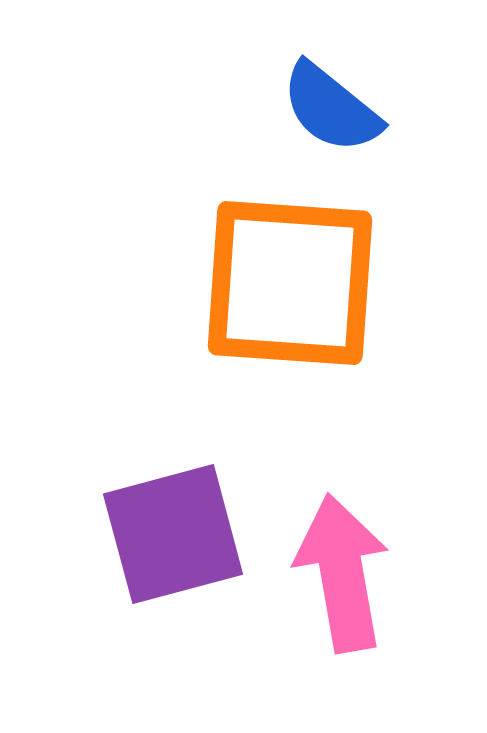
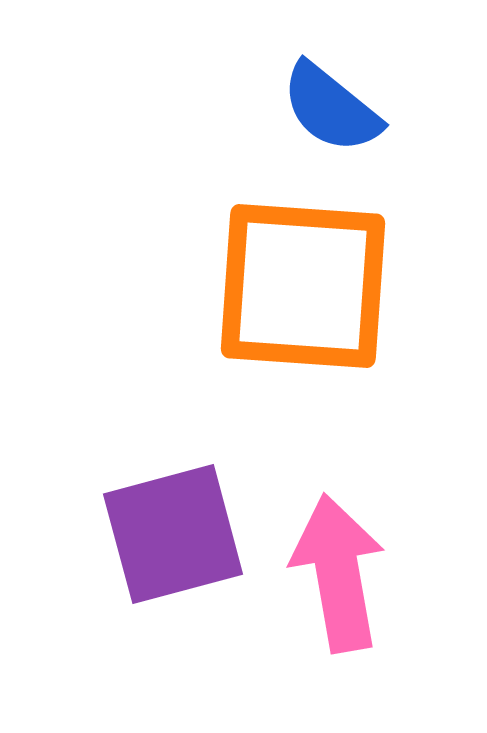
orange square: moved 13 px right, 3 px down
pink arrow: moved 4 px left
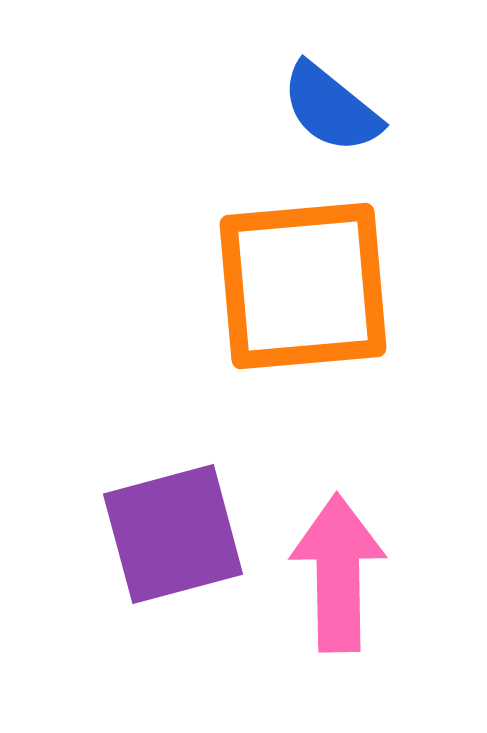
orange square: rotated 9 degrees counterclockwise
pink arrow: rotated 9 degrees clockwise
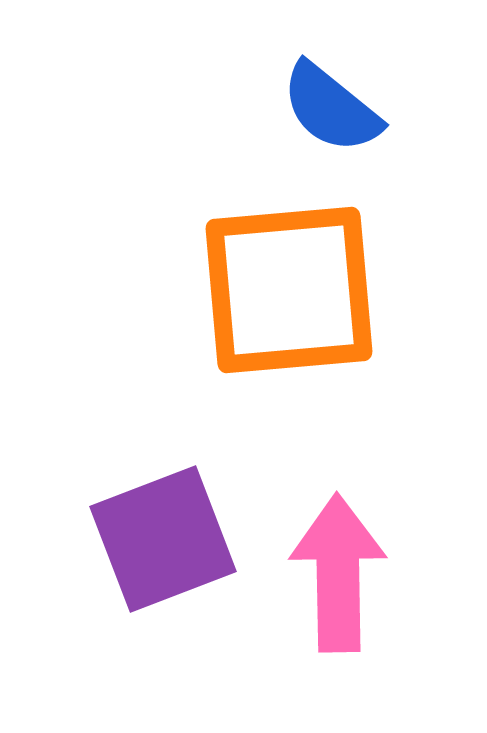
orange square: moved 14 px left, 4 px down
purple square: moved 10 px left, 5 px down; rotated 6 degrees counterclockwise
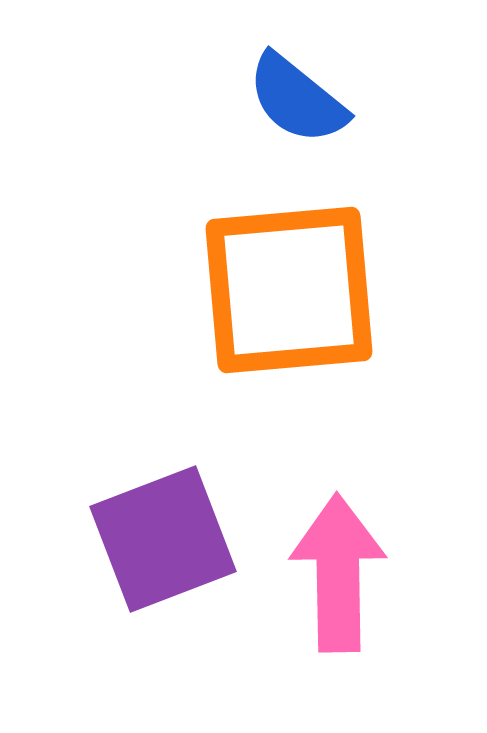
blue semicircle: moved 34 px left, 9 px up
